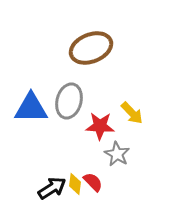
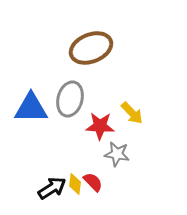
gray ellipse: moved 1 px right, 2 px up
gray star: rotated 20 degrees counterclockwise
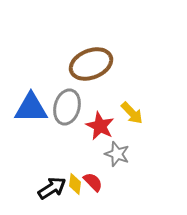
brown ellipse: moved 16 px down
gray ellipse: moved 3 px left, 8 px down
red star: rotated 24 degrees clockwise
gray star: rotated 10 degrees clockwise
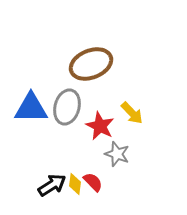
black arrow: moved 3 px up
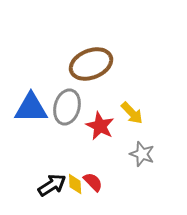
gray star: moved 25 px right
yellow diamond: rotated 10 degrees counterclockwise
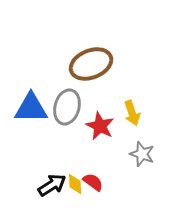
yellow arrow: rotated 25 degrees clockwise
red semicircle: rotated 10 degrees counterclockwise
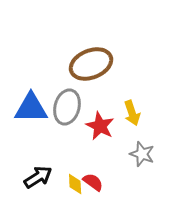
black arrow: moved 14 px left, 8 px up
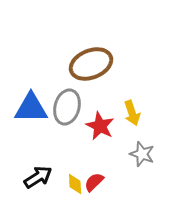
red semicircle: moved 1 px right; rotated 80 degrees counterclockwise
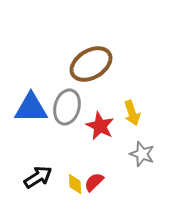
brown ellipse: rotated 9 degrees counterclockwise
